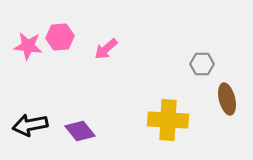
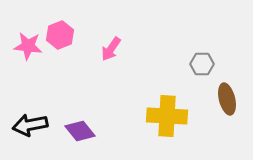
pink hexagon: moved 2 px up; rotated 16 degrees counterclockwise
pink arrow: moved 5 px right; rotated 15 degrees counterclockwise
yellow cross: moved 1 px left, 4 px up
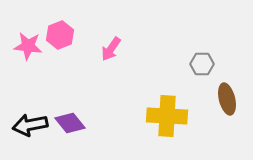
purple diamond: moved 10 px left, 8 px up
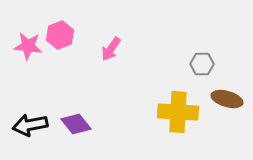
brown ellipse: rotated 60 degrees counterclockwise
yellow cross: moved 11 px right, 4 px up
purple diamond: moved 6 px right, 1 px down
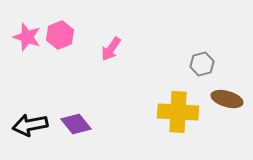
pink star: moved 1 px left, 9 px up; rotated 12 degrees clockwise
gray hexagon: rotated 15 degrees counterclockwise
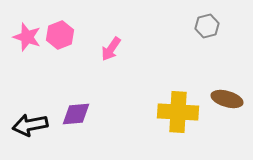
gray hexagon: moved 5 px right, 38 px up
purple diamond: moved 10 px up; rotated 56 degrees counterclockwise
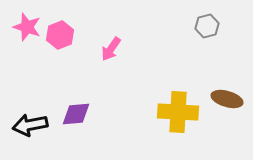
pink star: moved 10 px up
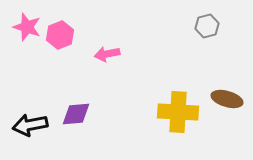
pink arrow: moved 4 px left, 5 px down; rotated 45 degrees clockwise
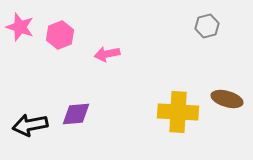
pink star: moved 7 px left
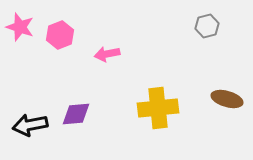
yellow cross: moved 20 px left, 4 px up; rotated 9 degrees counterclockwise
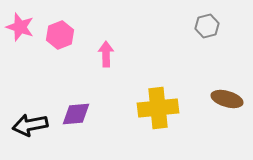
pink arrow: moved 1 px left; rotated 100 degrees clockwise
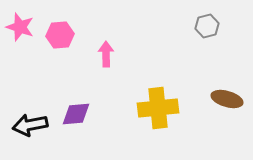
pink hexagon: rotated 16 degrees clockwise
